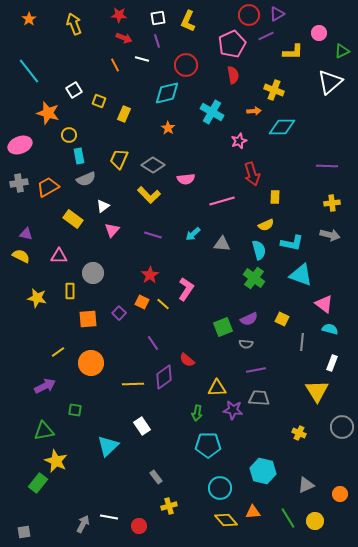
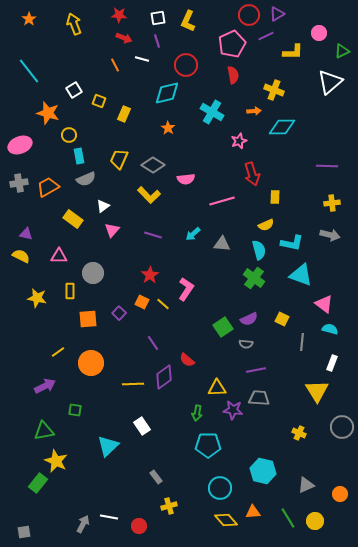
green square at (223, 327): rotated 12 degrees counterclockwise
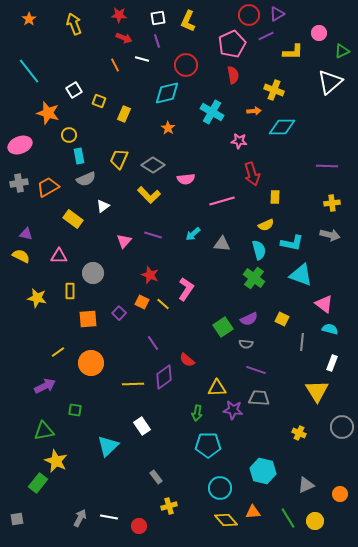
pink star at (239, 141): rotated 28 degrees clockwise
pink triangle at (112, 230): moved 12 px right, 11 px down
red star at (150, 275): rotated 18 degrees counterclockwise
purple line at (256, 370): rotated 30 degrees clockwise
gray arrow at (83, 524): moved 3 px left, 6 px up
gray square at (24, 532): moved 7 px left, 13 px up
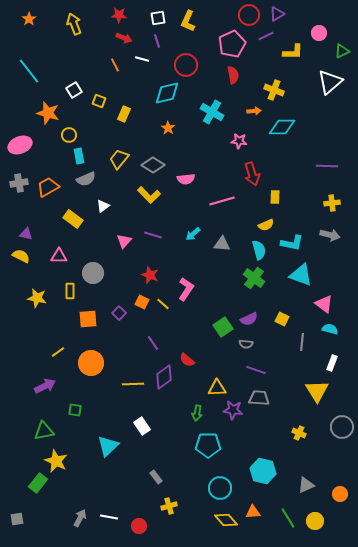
yellow trapezoid at (119, 159): rotated 15 degrees clockwise
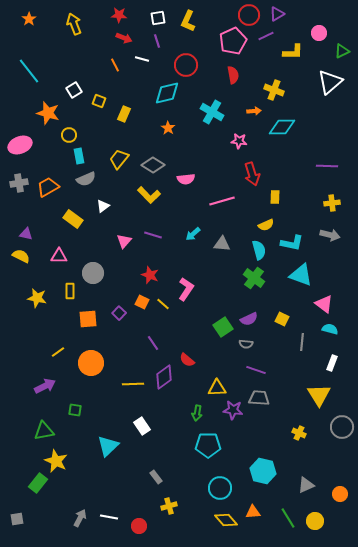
pink pentagon at (232, 44): moved 1 px right, 3 px up
yellow triangle at (317, 391): moved 2 px right, 4 px down
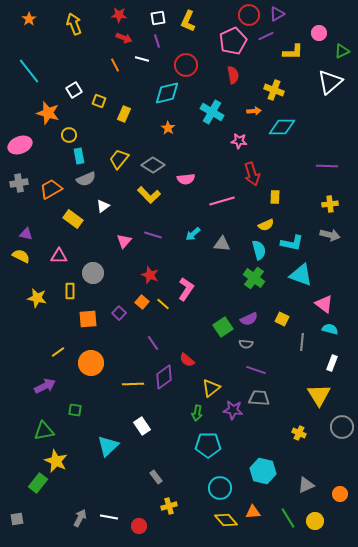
orange trapezoid at (48, 187): moved 3 px right, 2 px down
yellow cross at (332, 203): moved 2 px left, 1 px down
orange square at (142, 302): rotated 16 degrees clockwise
yellow triangle at (217, 388): moved 6 px left; rotated 36 degrees counterclockwise
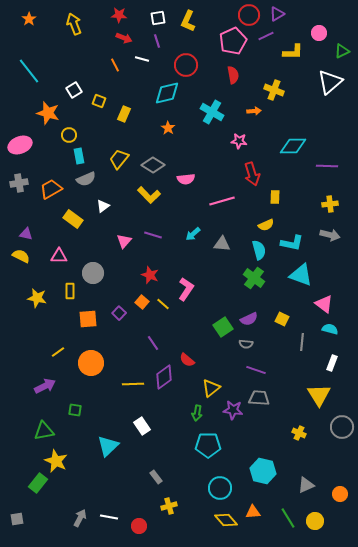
cyan diamond at (282, 127): moved 11 px right, 19 px down
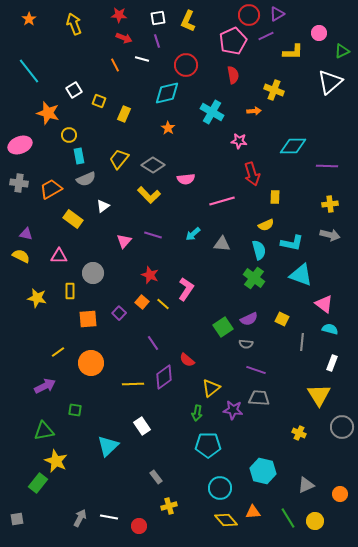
gray cross at (19, 183): rotated 18 degrees clockwise
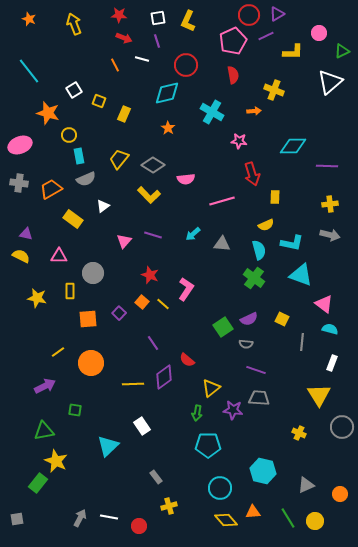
orange star at (29, 19): rotated 16 degrees counterclockwise
